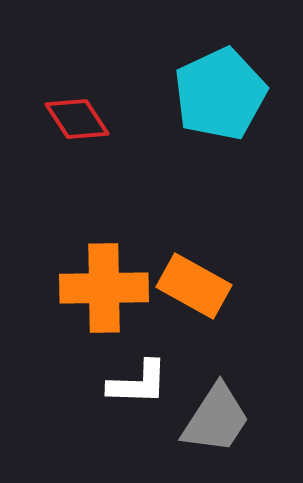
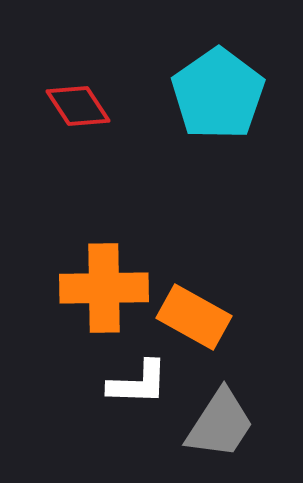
cyan pentagon: moved 2 px left; rotated 10 degrees counterclockwise
red diamond: moved 1 px right, 13 px up
orange rectangle: moved 31 px down
gray trapezoid: moved 4 px right, 5 px down
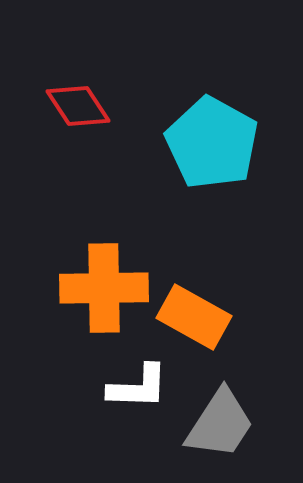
cyan pentagon: moved 6 px left, 49 px down; rotated 8 degrees counterclockwise
white L-shape: moved 4 px down
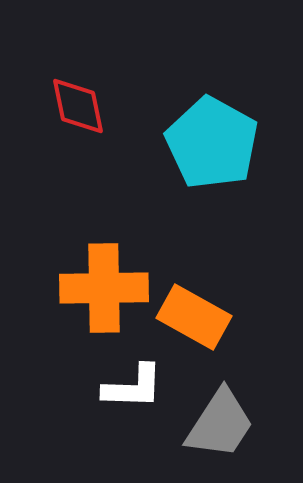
red diamond: rotated 22 degrees clockwise
white L-shape: moved 5 px left
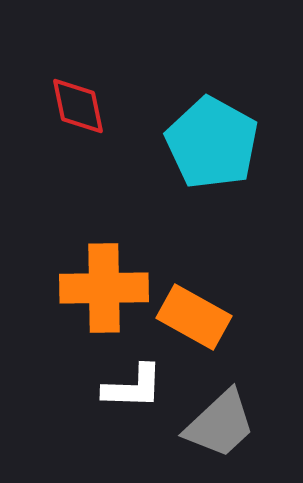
gray trapezoid: rotated 14 degrees clockwise
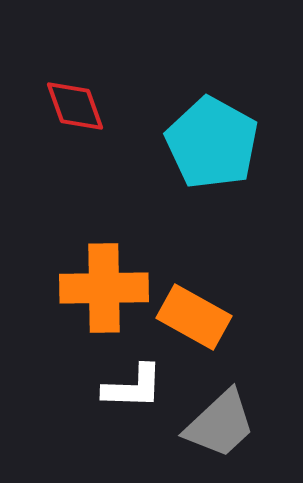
red diamond: moved 3 px left; rotated 8 degrees counterclockwise
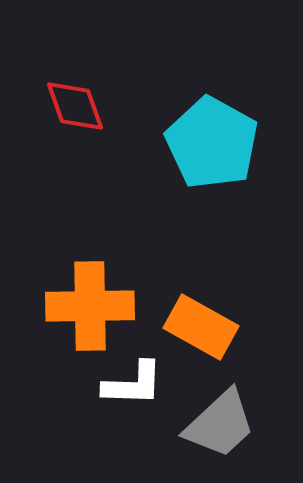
orange cross: moved 14 px left, 18 px down
orange rectangle: moved 7 px right, 10 px down
white L-shape: moved 3 px up
